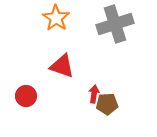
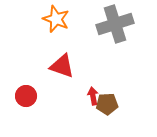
orange star: moved 1 px down; rotated 12 degrees counterclockwise
red arrow: moved 1 px left, 2 px down; rotated 18 degrees counterclockwise
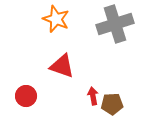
brown pentagon: moved 5 px right
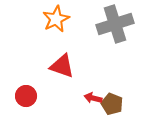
orange star: rotated 24 degrees clockwise
red arrow: moved 2 px down; rotated 66 degrees counterclockwise
brown pentagon: rotated 25 degrees clockwise
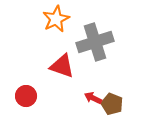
gray cross: moved 20 px left, 18 px down
red arrow: rotated 12 degrees clockwise
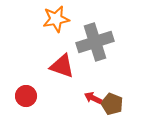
orange star: rotated 16 degrees clockwise
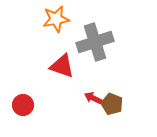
red circle: moved 3 px left, 9 px down
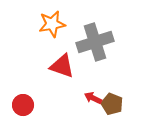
orange star: moved 4 px left, 5 px down
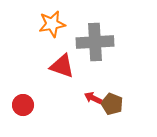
gray cross: rotated 15 degrees clockwise
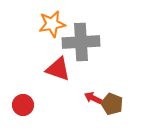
gray cross: moved 14 px left
red triangle: moved 4 px left, 3 px down
